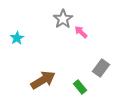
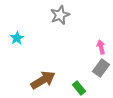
gray star: moved 3 px left, 4 px up; rotated 12 degrees clockwise
pink arrow: moved 20 px right, 15 px down; rotated 32 degrees clockwise
green rectangle: moved 1 px left, 1 px down
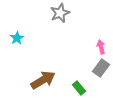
gray star: moved 2 px up
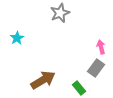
gray rectangle: moved 5 px left
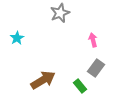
pink arrow: moved 8 px left, 7 px up
green rectangle: moved 1 px right, 2 px up
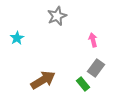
gray star: moved 3 px left, 3 px down
green rectangle: moved 3 px right, 2 px up
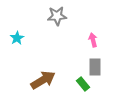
gray star: rotated 18 degrees clockwise
gray rectangle: moved 1 px left, 1 px up; rotated 36 degrees counterclockwise
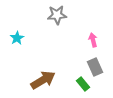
gray star: moved 1 px up
gray rectangle: rotated 24 degrees counterclockwise
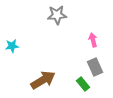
cyan star: moved 5 px left, 8 px down; rotated 24 degrees clockwise
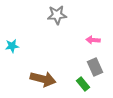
pink arrow: rotated 72 degrees counterclockwise
brown arrow: moved 1 px up; rotated 45 degrees clockwise
